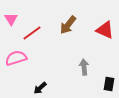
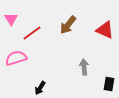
black arrow: rotated 16 degrees counterclockwise
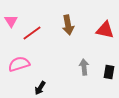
pink triangle: moved 2 px down
brown arrow: rotated 48 degrees counterclockwise
red triangle: rotated 12 degrees counterclockwise
pink semicircle: moved 3 px right, 6 px down
black rectangle: moved 12 px up
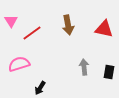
red triangle: moved 1 px left, 1 px up
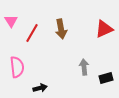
brown arrow: moved 7 px left, 4 px down
red triangle: rotated 36 degrees counterclockwise
red line: rotated 24 degrees counterclockwise
pink semicircle: moved 2 px left, 3 px down; rotated 100 degrees clockwise
black rectangle: moved 3 px left, 6 px down; rotated 64 degrees clockwise
black arrow: rotated 136 degrees counterclockwise
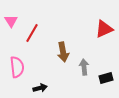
brown arrow: moved 2 px right, 23 px down
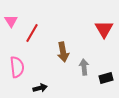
red triangle: rotated 36 degrees counterclockwise
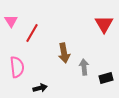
red triangle: moved 5 px up
brown arrow: moved 1 px right, 1 px down
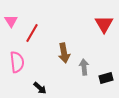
pink semicircle: moved 5 px up
black arrow: rotated 56 degrees clockwise
